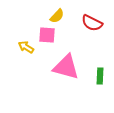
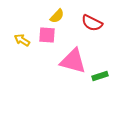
yellow arrow: moved 4 px left, 7 px up
pink triangle: moved 7 px right, 6 px up
green rectangle: rotated 70 degrees clockwise
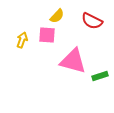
red semicircle: moved 2 px up
yellow arrow: rotated 77 degrees clockwise
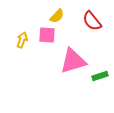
red semicircle: rotated 25 degrees clockwise
pink triangle: rotated 32 degrees counterclockwise
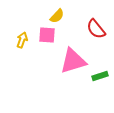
red semicircle: moved 4 px right, 8 px down
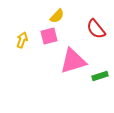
pink square: moved 2 px right, 1 px down; rotated 18 degrees counterclockwise
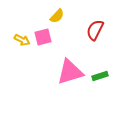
red semicircle: moved 1 px left, 1 px down; rotated 65 degrees clockwise
pink square: moved 6 px left, 1 px down
yellow arrow: rotated 98 degrees clockwise
pink triangle: moved 3 px left, 11 px down
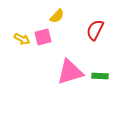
yellow arrow: moved 1 px up
green rectangle: rotated 21 degrees clockwise
